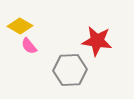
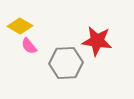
gray hexagon: moved 4 px left, 7 px up
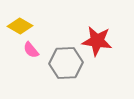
pink semicircle: moved 2 px right, 4 px down
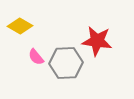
pink semicircle: moved 5 px right, 7 px down
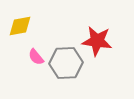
yellow diamond: rotated 40 degrees counterclockwise
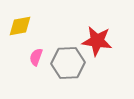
pink semicircle: rotated 60 degrees clockwise
gray hexagon: moved 2 px right
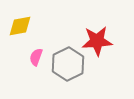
red star: rotated 12 degrees counterclockwise
gray hexagon: moved 1 px down; rotated 24 degrees counterclockwise
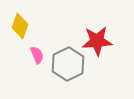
yellow diamond: rotated 60 degrees counterclockwise
pink semicircle: moved 1 px right, 2 px up; rotated 138 degrees clockwise
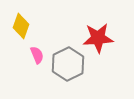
yellow diamond: moved 1 px right
red star: moved 1 px right, 3 px up
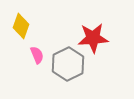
red star: moved 5 px left
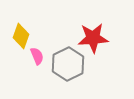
yellow diamond: moved 10 px down
pink semicircle: moved 1 px down
